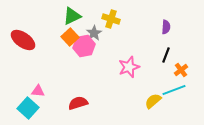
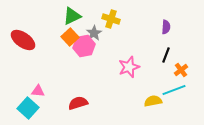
yellow semicircle: rotated 30 degrees clockwise
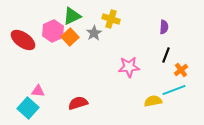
purple semicircle: moved 2 px left
pink hexagon: moved 31 px left, 15 px up; rotated 15 degrees counterclockwise
pink star: rotated 15 degrees clockwise
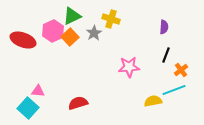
red ellipse: rotated 15 degrees counterclockwise
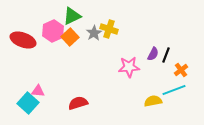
yellow cross: moved 2 px left, 10 px down
purple semicircle: moved 11 px left, 27 px down; rotated 24 degrees clockwise
cyan square: moved 5 px up
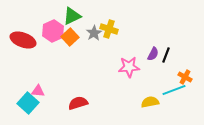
orange cross: moved 4 px right, 7 px down; rotated 24 degrees counterclockwise
yellow semicircle: moved 3 px left, 1 px down
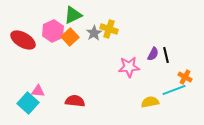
green triangle: moved 1 px right, 1 px up
red ellipse: rotated 10 degrees clockwise
black line: rotated 35 degrees counterclockwise
red semicircle: moved 3 px left, 2 px up; rotated 24 degrees clockwise
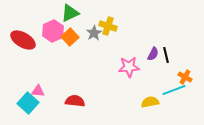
green triangle: moved 3 px left, 2 px up
yellow cross: moved 1 px left, 3 px up
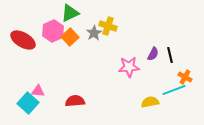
black line: moved 4 px right
red semicircle: rotated 12 degrees counterclockwise
